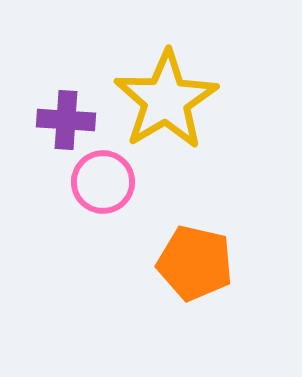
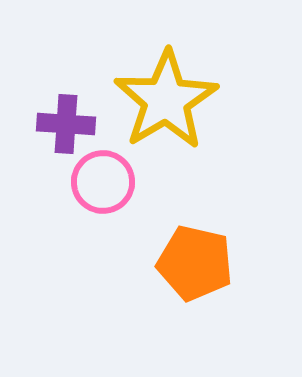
purple cross: moved 4 px down
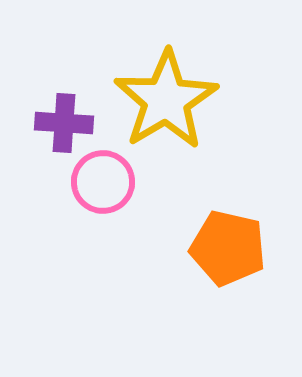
purple cross: moved 2 px left, 1 px up
orange pentagon: moved 33 px right, 15 px up
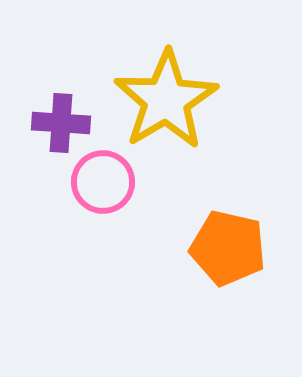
purple cross: moved 3 px left
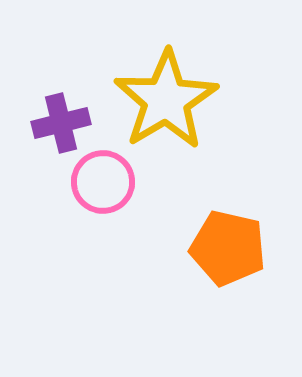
purple cross: rotated 18 degrees counterclockwise
